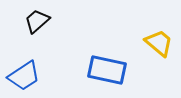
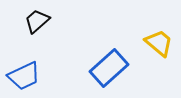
blue rectangle: moved 2 px right, 2 px up; rotated 54 degrees counterclockwise
blue trapezoid: rotated 8 degrees clockwise
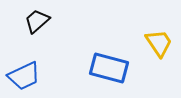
yellow trapezoid: rotated 16 degrees clockwise
blue rectangle: rotated 57 degrees clockwise
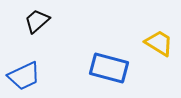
yellow trapezoid: rotated 24 degrees counterclockwise
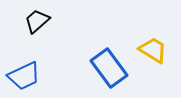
yellow trapezoid: moved 6 px left, 7 px down
blue rectangle: rotated 39 degrees clockwise
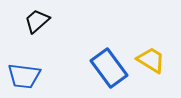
yellow trapezoid: moved 2 px left, 10 px down
blue trapezoid: rotated 32 degrees clockwise
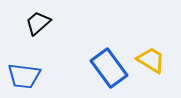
black trapezoid: moved 1 px right, 2 px down
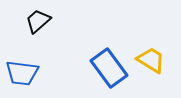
black trapezoid: moved 2 px up
blue trapezoid: moved 2 px left, 3 px up
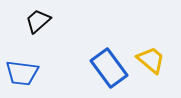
yellow trapezoid: rotated 8 degrees clockwise
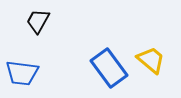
black trapezoid: rotated 20 degrees counterclockwise
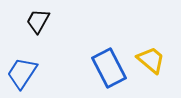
blue rectangle: rotated 9 degrees clockwise
blue trapezoid: rotated 116 degrees clockwise
